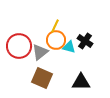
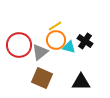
yellow line: rotated 32 degrees clockwise
red circle: moved 1 px up
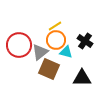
cyan triangle: moved 3 px left, 5 px down
brown square: moved 7 px right, 9 px up
black triangle: moved 1 px right, 4 px up
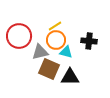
black cross: moved 4 px right; rotated 28 degrees counterclockwise
red circle: moved 9 px up
gray triangle: rotated 24 degrees clockwise
black triangle: moved 12 px left, 1 px up
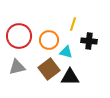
yellow line: moved 18 px right, 2 px up; rotated 40 degrees counterclockwise
orange circle: moved 7 px left
gray triangle: moved 23 px left, 15 px down
brown square: rotated 30 degrees clockwise
